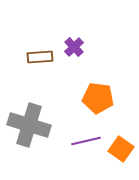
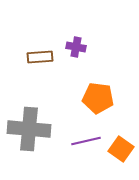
purple cross: moved 2 px right; rotated 36 degrees counterclockwise
gray cross: moved 4 px down; rotated 12 degrees counterclockwise
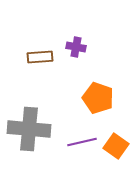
orange pentagon: rotated 12 degrees clockwise
purple line: moved 4 px left, 1 px down
orange square: moved 5 px left, 3 px up
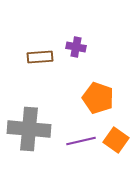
purple line: moved 1 px left, 1 px up
orange square: moved 6 px up
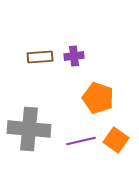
purple cross: moved 2 px left, 9 px down; rotated 18 degrees counterclockwise
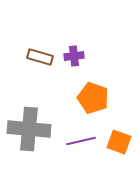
brown rectangle: rotated 20 degrees clockwise
orange pentagon: moved 5 px left
orange square: moved 3 px right, 2 px down; rotated 15 degrees counterclockwise
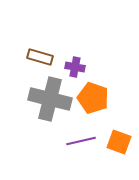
purple cross: moved 1 px right, 11 px down; rotated 18 degrees clockwise
gray cross: moved 21 px right, 30 px up; rotated 9 degrees clockwise
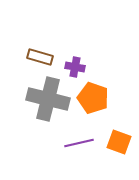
gray cross: moved 2 px left
purple line: moved 2 px left, 2 px down
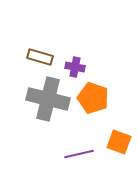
purple line: moved 11 px down
